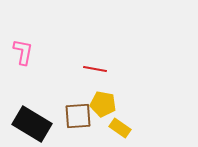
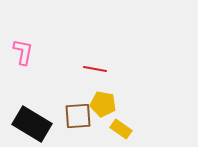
yellow rectangle: moved 1 px right, 1 px down
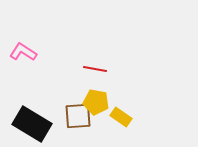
pink L-shape: rotated 68 degrees counterclockwise
yellow pentagon: moved 7 px left, 2 px up
yellow rectangle: moved 12 px up
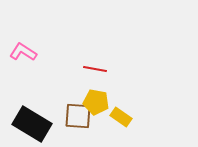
brown square: rotated 8 degrees clockwise
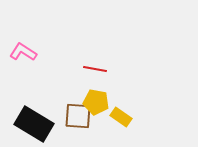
black rectangle: moved 2 px right
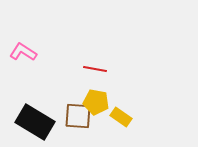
black rectangle: moved 1 px right, 2 px up
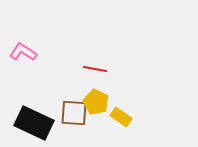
yellow pentagon: rotated 15 degrees clockwise
brown square: moved 4 px left, 3 px up
black rectangle: moved 1 px left, 1 px down; rotated 6 degrees counterclockwise
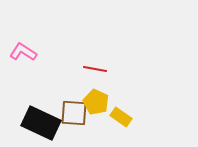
black rectangle: moved 7 px right
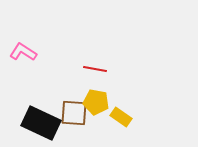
yellow pentagon: rotated 15 degrees counterclockwise
